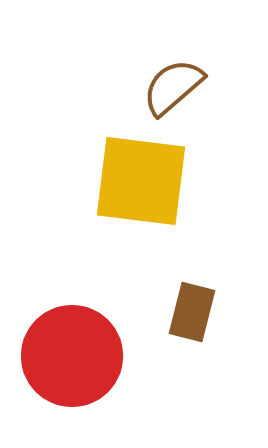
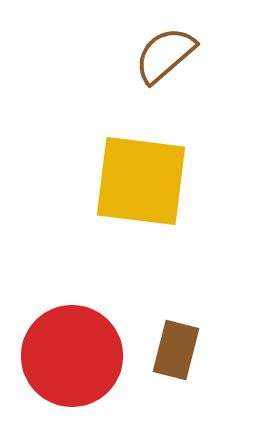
brown semicircle: moved 8 px left, 32 px up
brown rectangle: moved 16 px left, 38 px down
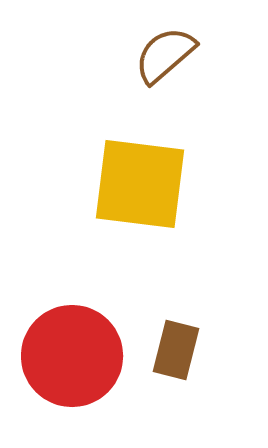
yellow square: moved 1 px left, 3 px down
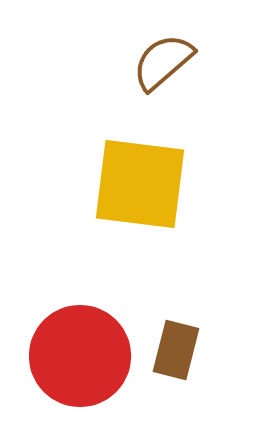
brown semicircle: moved 2 px left, 7 px down
red circle: moved 8 px right
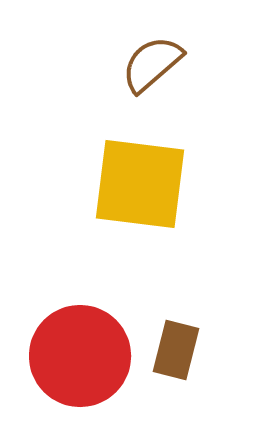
brown semicircle: moved 11 px left, 2 px down
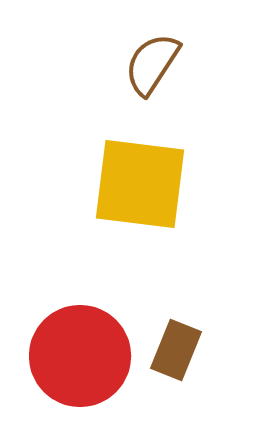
brown semicircle: rotated 16 degrees counterclockwise
brown rectangle: rotated 8 degrees clockwise
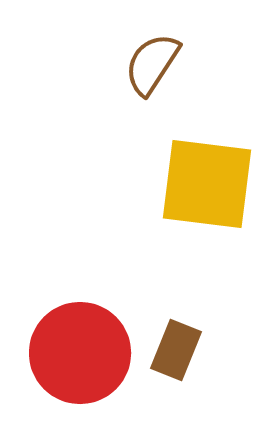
yellow square: moved 67 px right
red circle: moved 3 px up
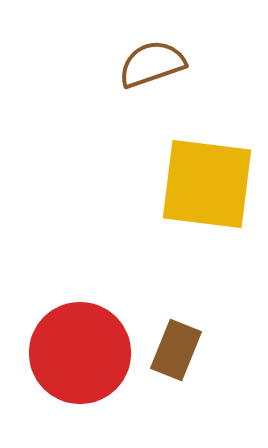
brown semicircle: rotated 38 degrees clockwise
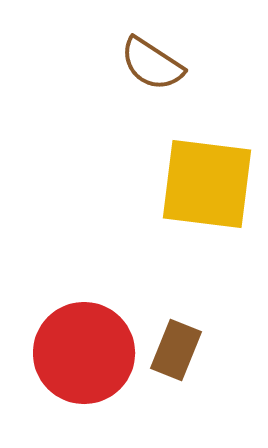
brown semicircle: rotated 128 degrees counterclockwise
red circle: moved 4 px right
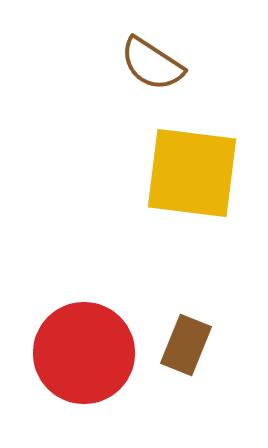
yellow square: moved 15 px left, 11 px up
brown rectangle: moved 10 px right, 5 px up
